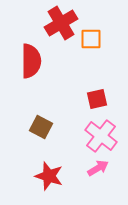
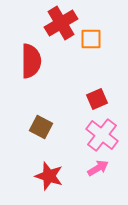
red square: rotated 10 degrees counterclockwise
pink cross: moved 1 px right, 1 px up
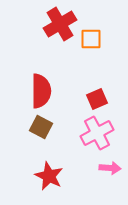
red cross: moved 1 px left, 1 px down
red semicircle: moved 10 px right, 30 px down
pink cross: moved 5 px left, 2 px up; rotated 24 degrees clockwise
pink arrow: moved 12 px right; rotated 35 degrees clockwise
red star: rotated 8 degrees clockwise
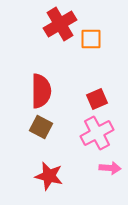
red star: rotated 12 degrees counterclockwise
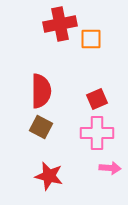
red cross: rotated 20 degrees clockwise
pink cross: rotated 28 degrees clockwise
